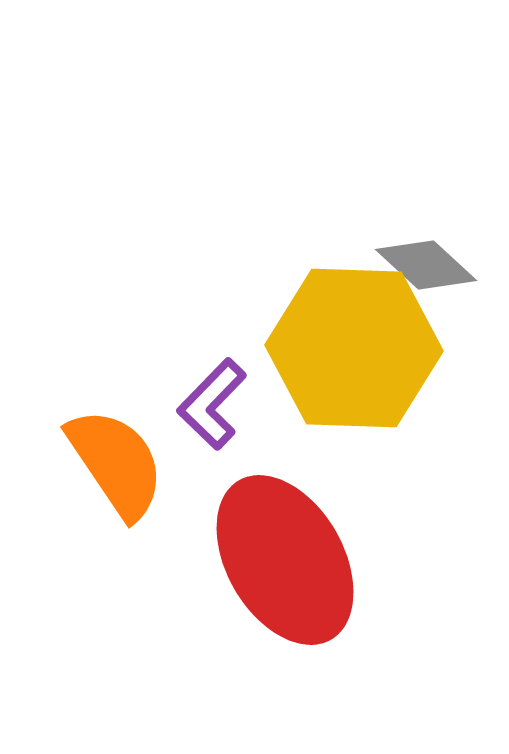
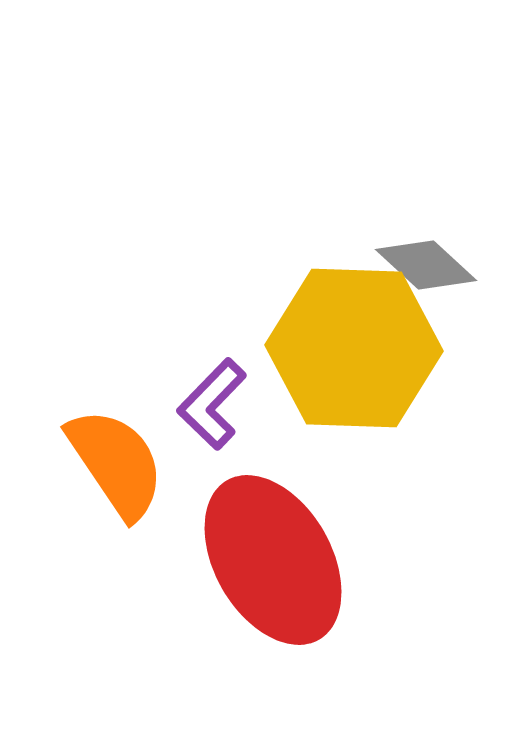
red ellipse: moved 12 px left
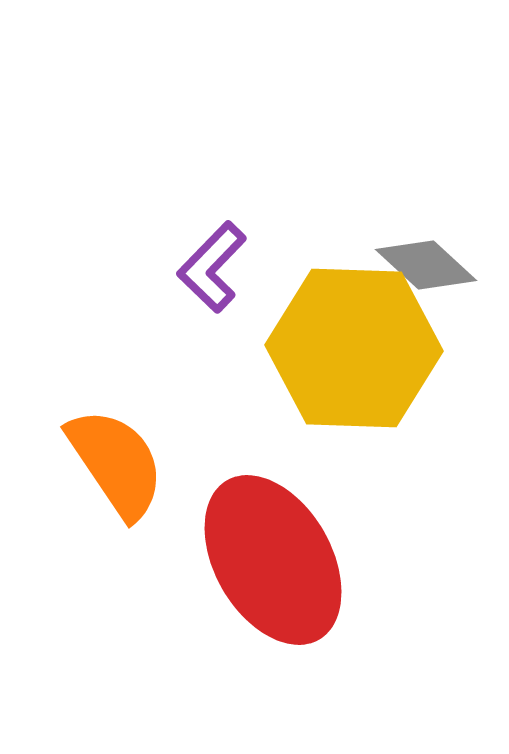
purple L-shape: moved 137 px up
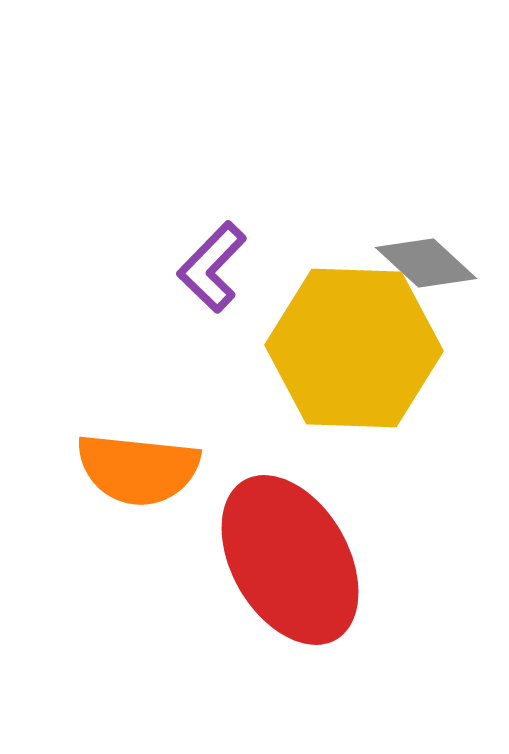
gray diamond: moved 2 px up
orange semicircle: moved 22 px right, 6 px down; rotated 130 degrees clockwise
red ellipse: moved 17 px right
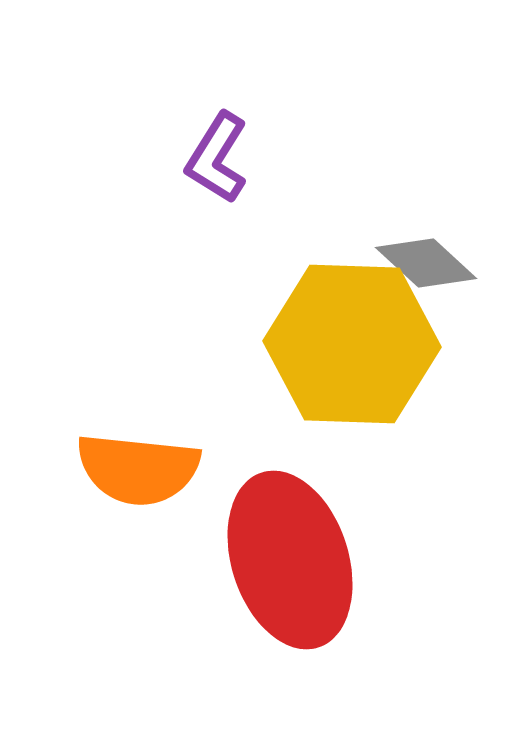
purple L-shape: moved 5 px right, 109 px up; rotated 12 degrees counterclockwise
yellow hexagon: moved 2 px left, 4 px up
red ellipse: rotated 12 degrees clockwise
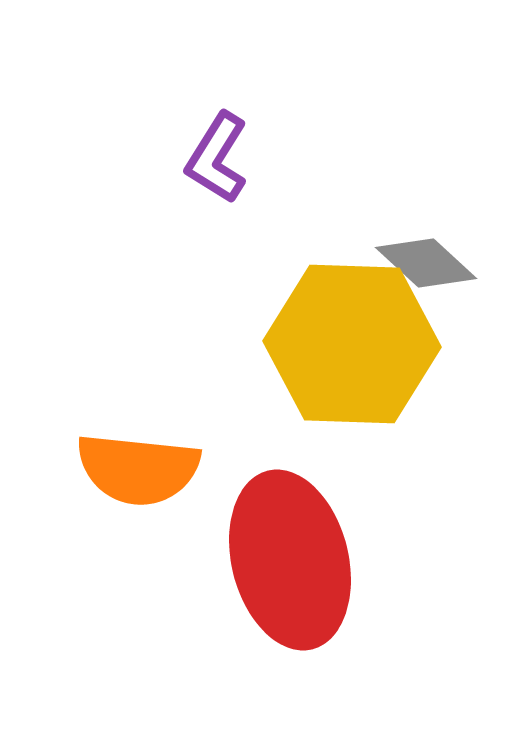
red ellipse: rotated 4 degrees clockwise
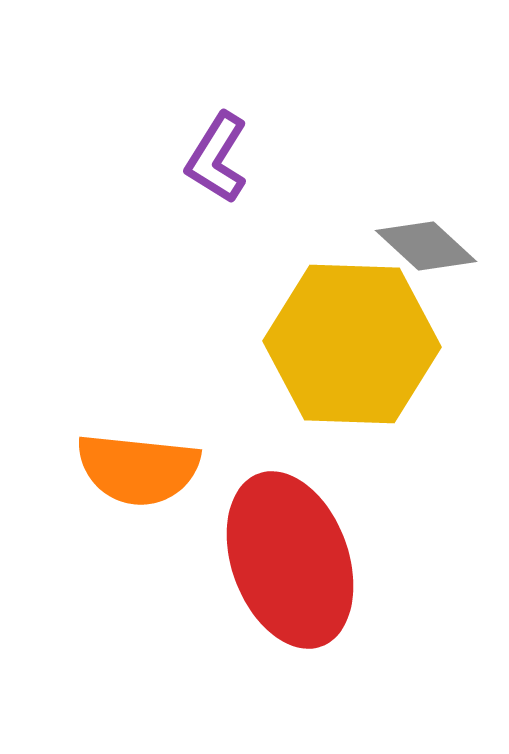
gray diamond: moved 17 px up
red ellipse: rotated 6 degrees counterclockwise
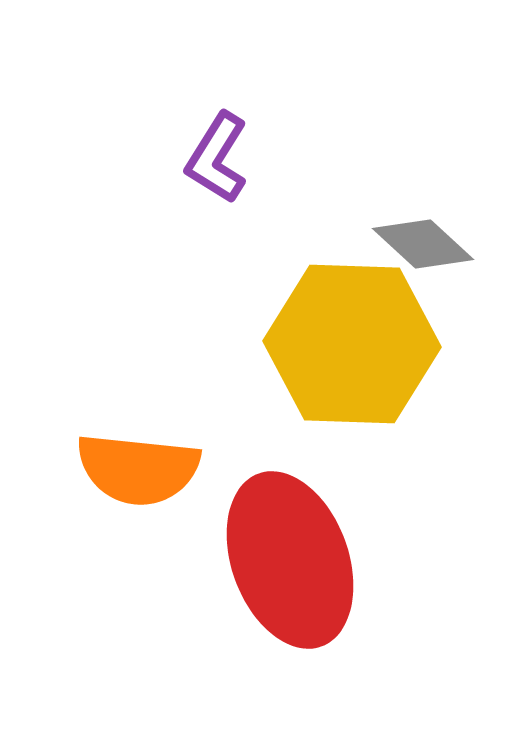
gray diamond: moved 3 px left, 2 px up
